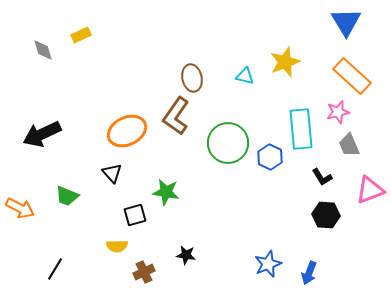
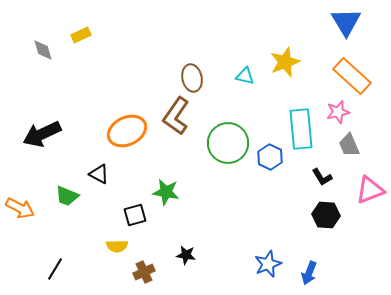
black triangle: moved 13 px left, 1 px down; rotated 20 degrees counterclockwise
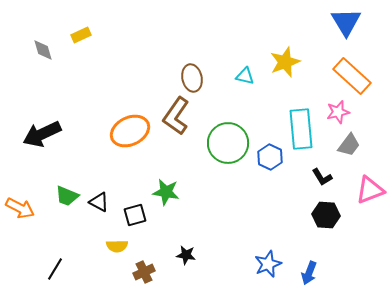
orange ellipse: moved 3 px right
gray trapezoid: rotated 120 degrees counterclockwise
black triangle: moved 28 px down
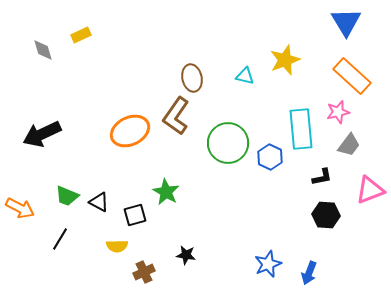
yellow star: moved 2 px up
black L-shape: rotated 70 degrees counterclockwise
green star: rotated 20 degrees clockwise
black line: moved 5 px right, 30 px up
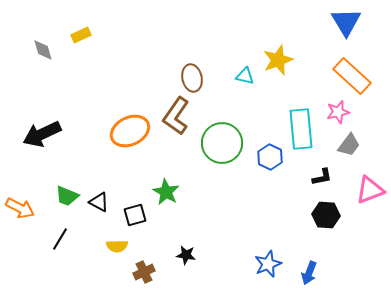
yellow star: moved 7 px left
green circle: moved 6 px left
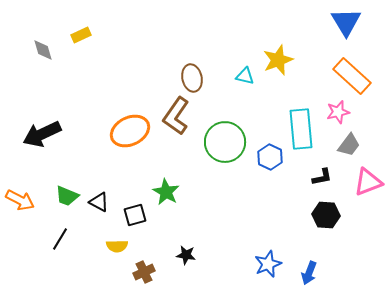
green circle: moved 3 px right, 1 px up
pink triangle: moved 2 px left, 8 px up
orange arrow: moved 8 px up
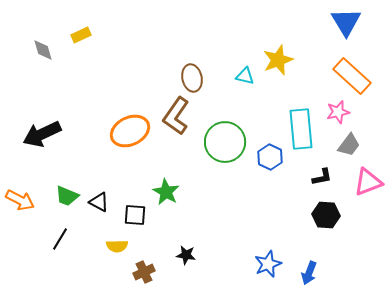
black square: rotated 20 degrees clockwise
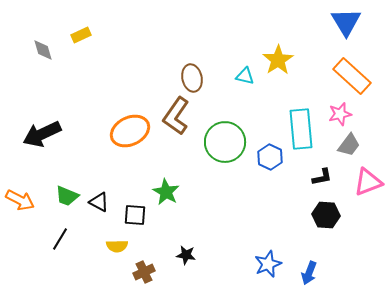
yellow star: rotated 12 degrees counterclockwise
pink star: moved 2 px right, 2 px down
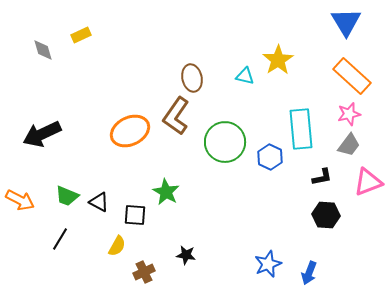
pink star: moved 9 px right
yellow semicircle: rotated 60 degrees counterclockwise
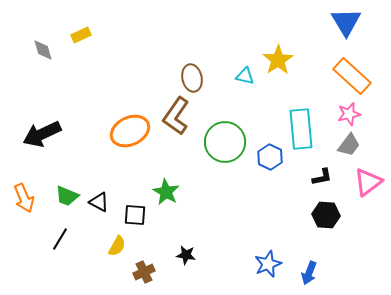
pink triangle: rotated 16 degrees counterclockwise
orange arrow: moved 4 px right, 2 px up; rotated 40 degrees clockwise
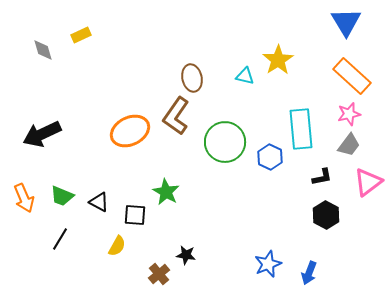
green trapezoid: moved 5 px left
black hexagon: rotated 24 degrees clockwise
brown cross: moved 15 px right, 2 px down; rotated 15 degrees counterclockwise
